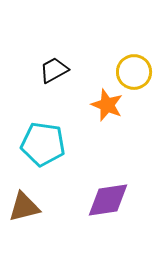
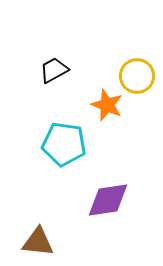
yellow circle: moved 3 px right, 4 px down
cyan pentagon: moved 21 px right
brown triangle: moved 14 px right, 35 px down; rotated 20 degrees clockwise
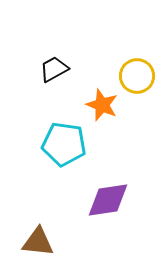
black trapezoid: moved 1 px up
orange star: moved 5 px left
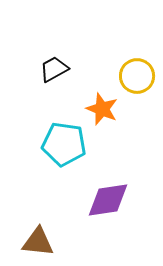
orange star: moved 4 px down
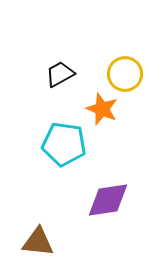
black trapezoid: moved 6 px right, 5 px down
yellow circle: moved 12 px left, 2 px up
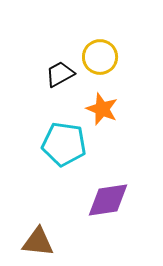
yellow circle: moved 25 px left, 17 px up
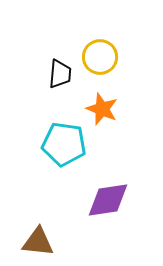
black trapezoid: rotated 124 degrees clockwise
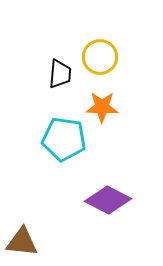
orange star: moved 2 px up; rotated 20 degrees counterclockwise
cyan pentagon: moved 5 px up
purple diamond: rotated 36 degrees clockwise
brown triangle: moved 16 px left
